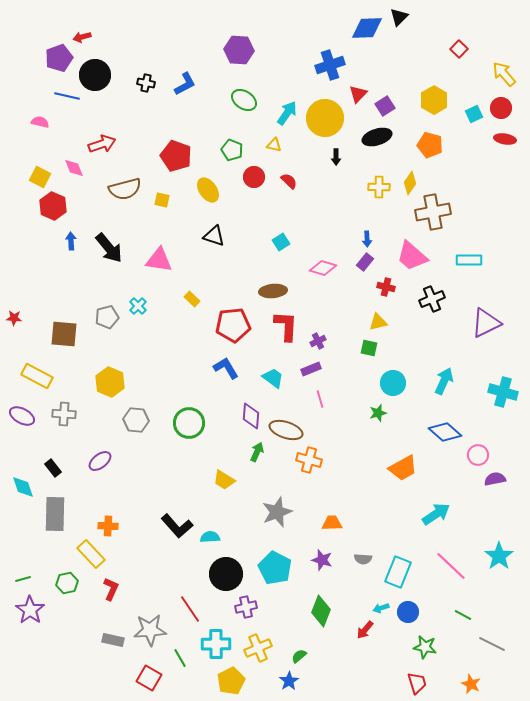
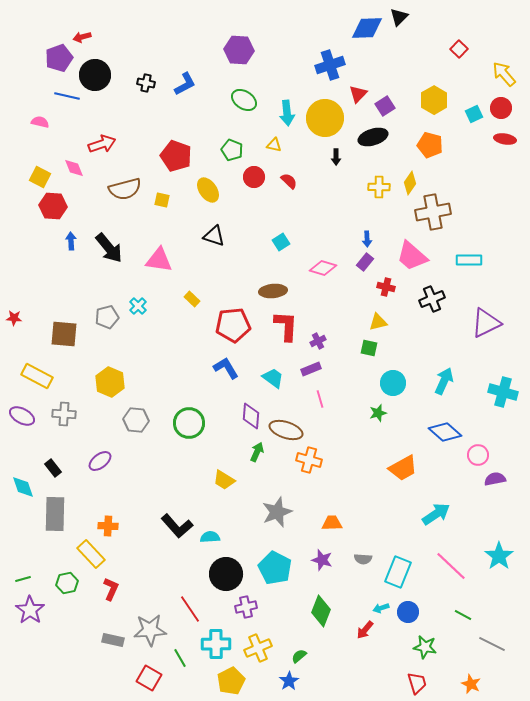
cyan arrow at (287, 113): rotated 140 degrees clockwise
black ellipse at (377, 137): moved 4 px left
red hexagon at (53, 206): rotated 20 degrees counterclockwise
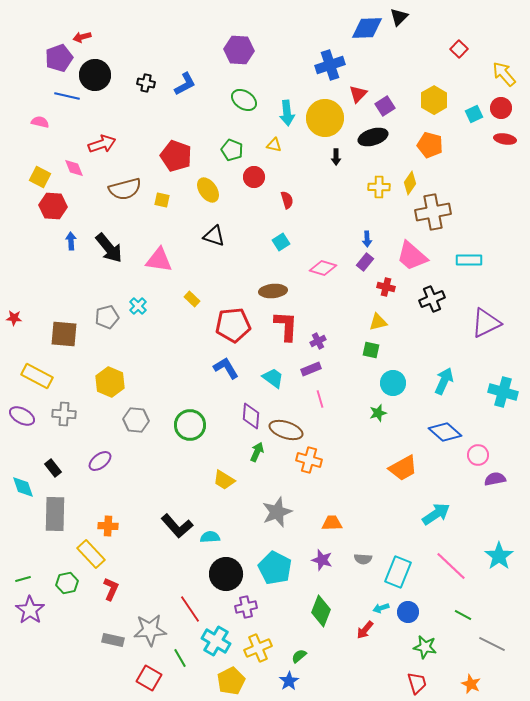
red semicircle at (289, 181): moved 2 px left, 19 px down; rotated 30 degrees clockwise
green square at (369, 348): moved 2 px right, 2 px down
green circle at (189, 423): moved 1 px right, 2 px down
cyan cross at (216, 644): moved 3 px up; rotated 32 degrees clockwise
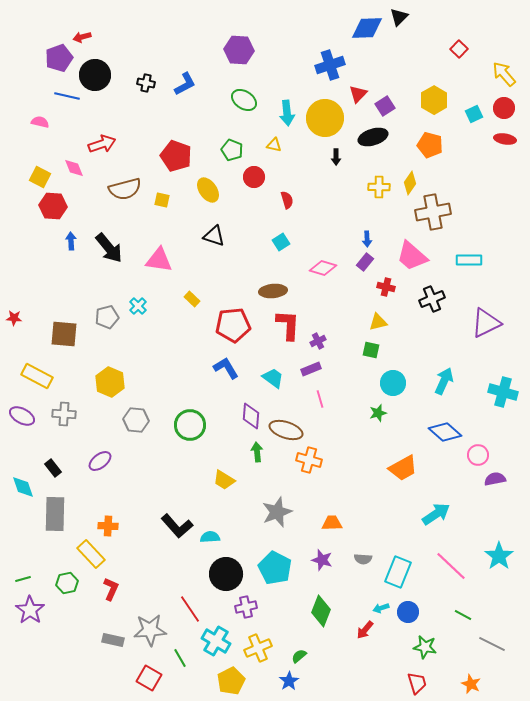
red circle at (501, 108): moved 3 px right
red L-shape at (286, 326): moved 2 px right, 1 px up
green arrow at (257, 452): rotated 30 degrees counterclockwise
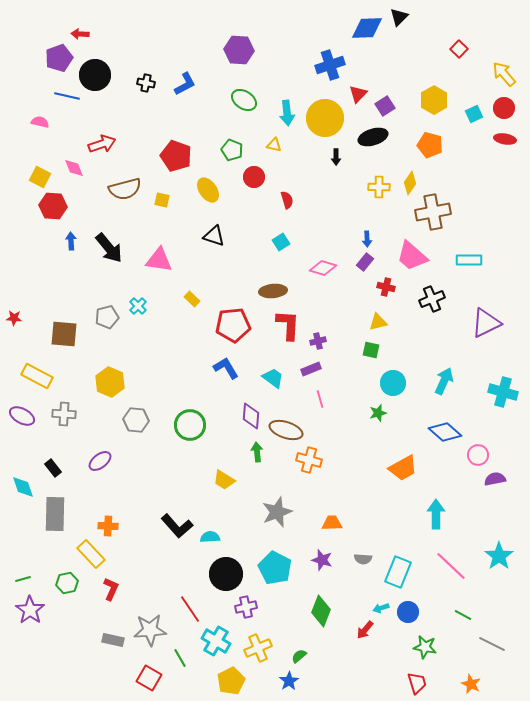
red arrow at (82, 37): moved 2 px left, 3 px up; rotated 18 degrees clockwise
purple cross at (318, 341): rotated 14 degrees clockwise
cyan arrow at (436, 514): rotated 56 degrees counterclockwise
